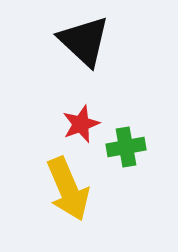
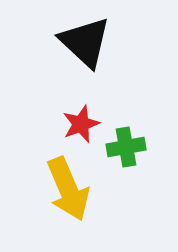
black triangle: moved 1 px right, 1 px down
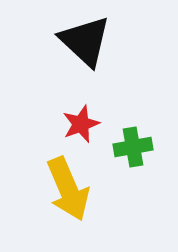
black triangle: moved 1 px up
green cross: moved 7 px right
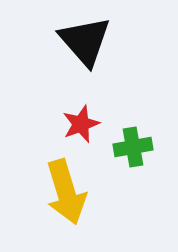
black triangle: rotated 6 degrees clockwise
yellow arrow: moved 2 px left, 3 px down; rotated 6 degrees clockwise
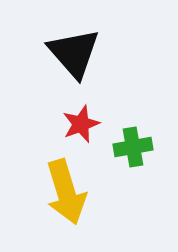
black triangle: moved 11 px left, 12 px down
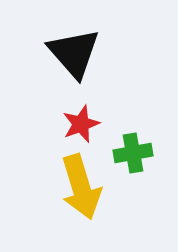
green cross: moved 6 px down
yellow arrow: moved 15 px right, 5 px up
